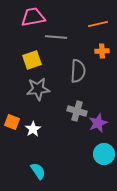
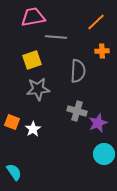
orange line: moved 2 px left, 2 px up; rotated 30 degrees counterclockwise
cyan semicircle: moved 24 px left, 1 px down
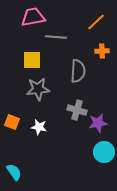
yellow square: rotated 18 degrees clockwise
gray cross: moved 1 px up
purple star: rotated 12 degrees clockwise
white star: moved 6 px right, 2 px up; rotated 28 degrees counterclockwise
cyan circle: moved 2 px up
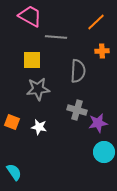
pink trapezoid: moved 3 px left, 1 px up; rotated 40 degrees clockwise
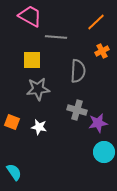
orange cross: rotated 24 degrees counterclockwise
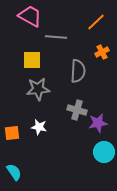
orange cross: moved 1 px down
orange square: moved 11 px down; rotated 28 degrees counterclockwise
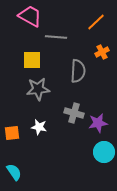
gray cross: moved 3 px left, 3 px down
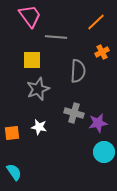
pink trapezoid: rotated 25 degrees clockwise
gray star: rotated 15 degrees counterclockwise
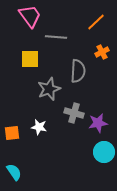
yellow square: moved 2 px left, 1 px up
gray star: moved 11 px right
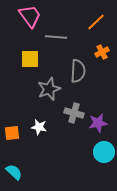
cyan semicircle: rotated 12 degrees counterclockwise
